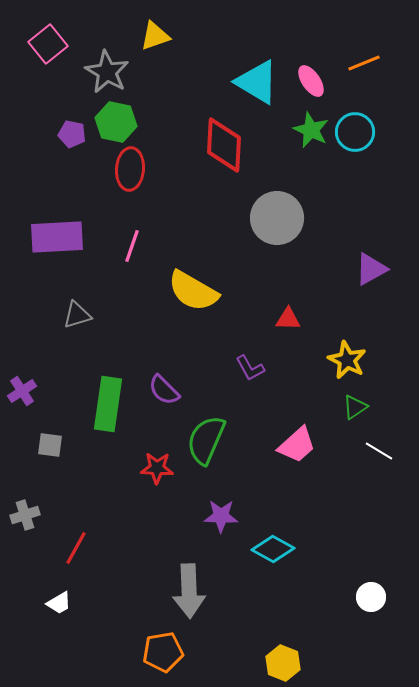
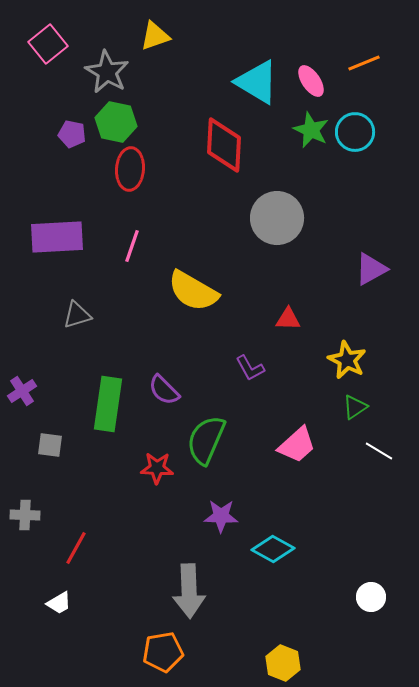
gray cross: rotated 20 degrees clockwise
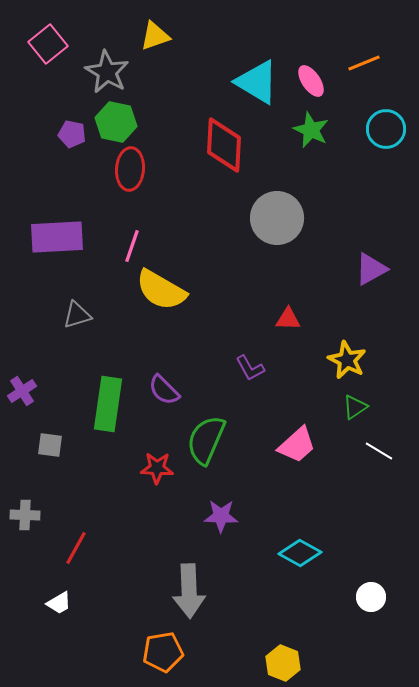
cyan circle: moved 31 px right, 3 px up
yellow semicircle: moved 32 px left, 1 px up
cyan diamond: moved 27 px right, 4 px down
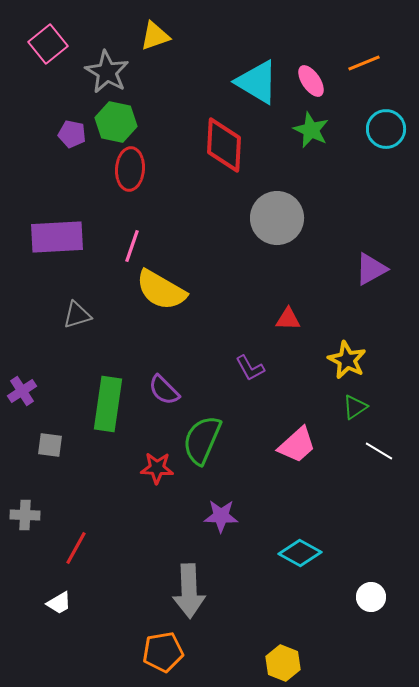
green semicircle: moved 4 px left
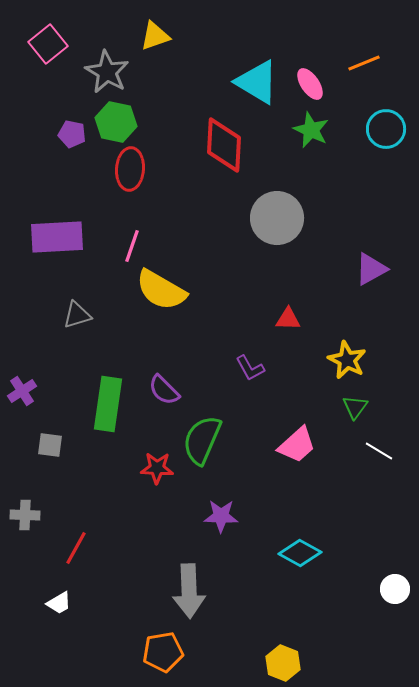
pink ellipse: moved 1 px left, 3 px down
green triangle: rotated 20 degrees counterclockwise
white circle: moved 24 px right, 8 px up
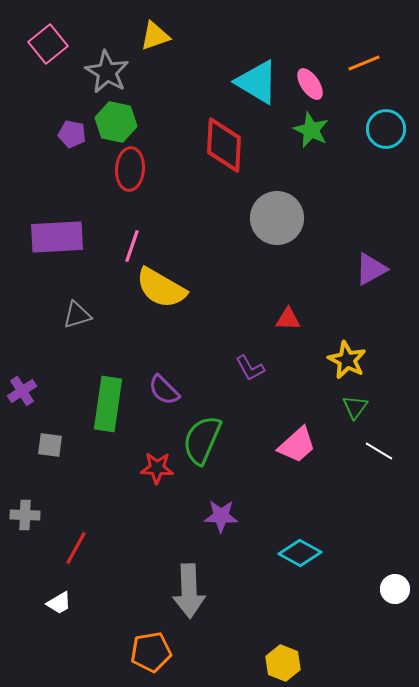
yellow semicircle: moved 2 px up
orange pentagon: moved 12 px left
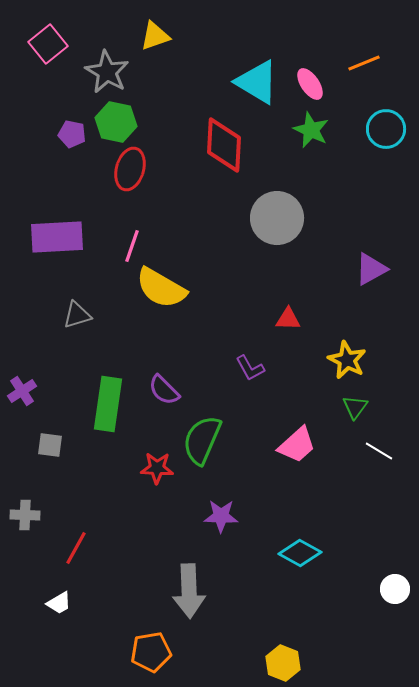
red ellipse: rotated 12 degrees clockwise
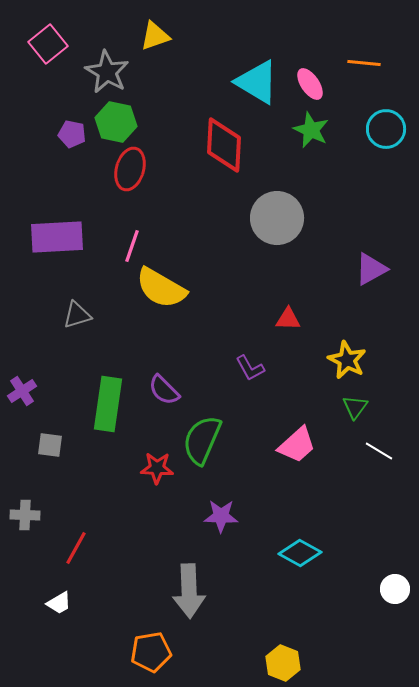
orange line: rotated 28 degrees clockwise
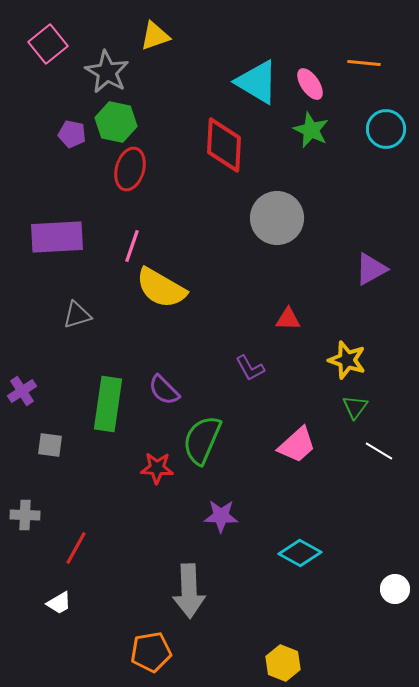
yellow star: rotated 9 degrees counterclockwise
